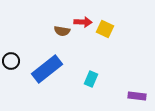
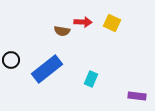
yellow square: moved 7 px right, 6 px up
black circle: moved 1 px up
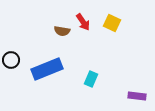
red arrow: rotated 54 degrees clockwise
blue rectangle: rotated 16 degrees clockwise
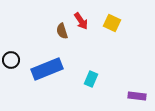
red arrow: moved 2 px left, 1 px up
brown semicircle: rotated 63 degrees clockwise
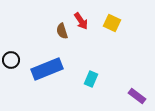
purple rectangle: rotated 30 degrees clockwise
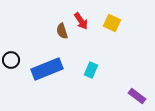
cyan rectangle: moved 9 px up
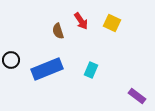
brown semicircle: moved 4 px left
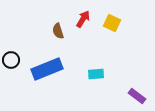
red arrow: moved 2 px right, 2 px up; rotated 114 degrees counterclockwise
cyan rectangle: moved 5 px right, 4 px down; rotated 63 degrees clockwise
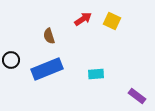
red arrow: rotated 24 degrees clockwise
yellow square: moved 2 px up
brown semicircle: moved 9 px left, 5 px down
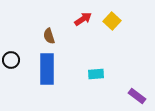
yellow square: rotated 18 degrees clockwise
blue rectangle: rotated 68 degrees counterclockwise
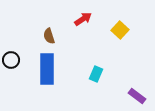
yellow square: moved 8 px right, 9 px down
cyan rectangle: rotated 63 degrees counterclockwise
